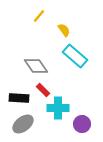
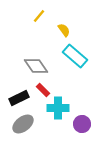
black rectangle: rotated 30 degrees counterclockwise
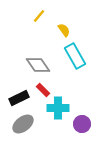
cyan rectangle: rotated 20 degrees clockwise
gray diamond: moved 2 px right, 1 px up
